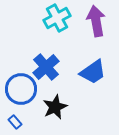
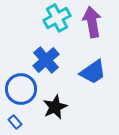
purple arrow: moved 4 px left, 1 px down
blue cross: moved 7 px up
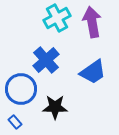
black star: rotated 25 degrees clockwise
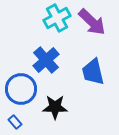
purple arrow: rotated 144 degrees clockwise
blue trapezoid: rotated 112 degrees clockwise
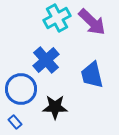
blue trapezoid: moved 1 px left, 3 px down
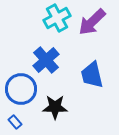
purple arrow: rotated 92 degrees clockwise
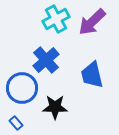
cyan cross: moved 1 px left, 1 px down
blue circle: moved 1 px right, 1 px up
blue rectangle: moved 1 px right, 1 px down
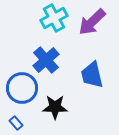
cyan cross: moved 2 px left, 1 px up
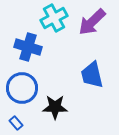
blue cross: moved 18 px left, 13 px up; rotated 32 degrees counterclockwise
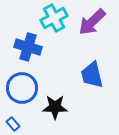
blue rectangle: moved 3 px left, 1 px down
